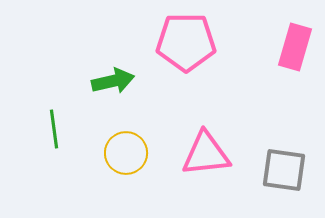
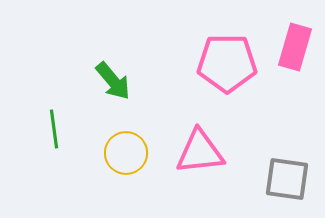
pink pentagon: moved 41 px right, 21 px down
green arrow: rotated 63 degrees clockwise
pink triangle: moved 6 px left, 2 px up
gray square: moved 3 px right, 9 px down
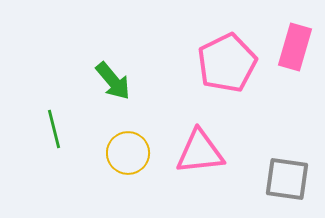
pink pentagon: rotated 26 degrees counterclockwise
green line: rotated 6 degrees counterclockwise
yellow circle: moved 2 px right
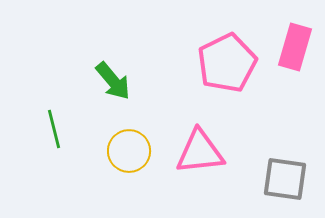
yellow circle: moved 1 px right, 2 px up
gray square: moved 2 px left
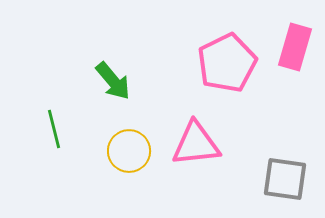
pink triangle: moved 4 px left, 8 px up
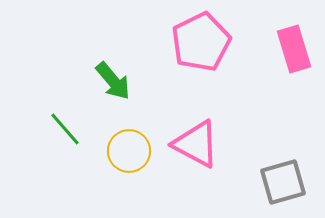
pink rectangle: moved 1 px left, 2 px down; rotated 33 degrees counterclockwise
pink pentagon: moved 26 px left, 21 px up
green line: moved 11 px right; rotated 27 degrees counterclockwise
pink triangle: rotated 34 degrees clockwise
gray square: moved 2 px left, 3 px down; rotated 24 degrees counterclockwise
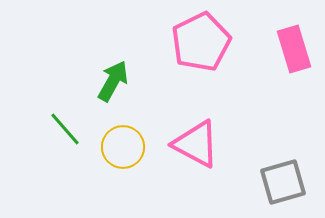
green arrow: rotated 111 degrees counterclockwise
yellow circle: moved 6 px left, 4 px up
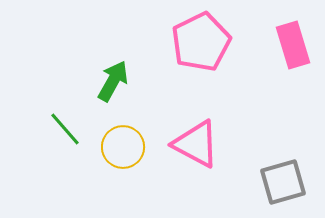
pink rectangle: moved 1 px left, 4 px up
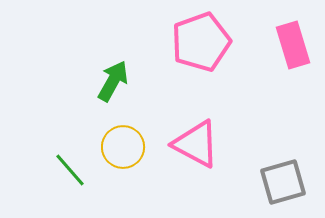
pink pentagon: rotated 6 degrees clockwise
green line: moved 5 px right, 41 px down
